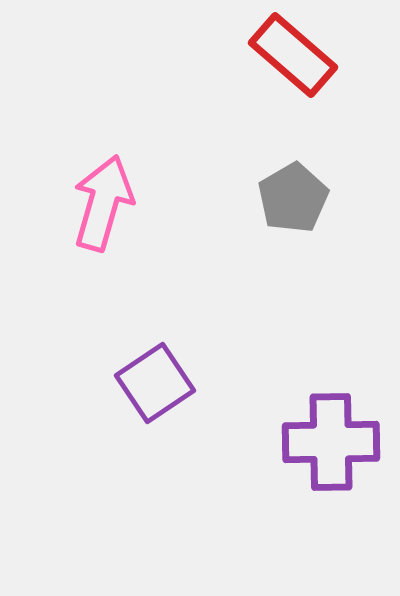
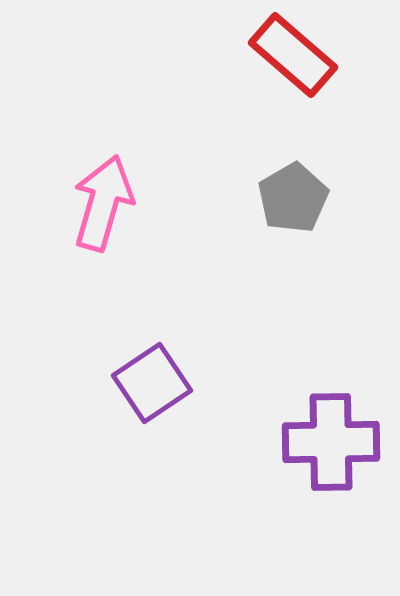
purple square: moved 3 px left
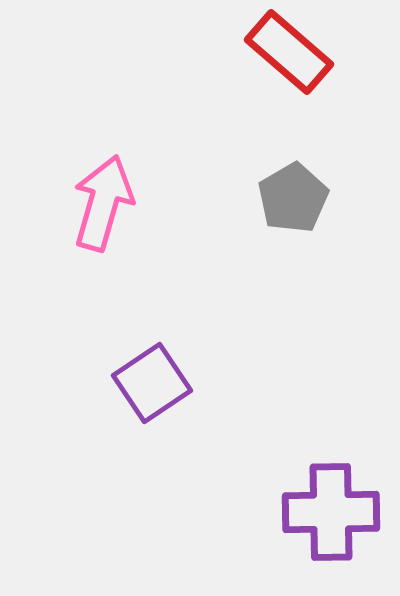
red rectangle: moved 4 px left, 3 px up
purple cross: moved 70 px down
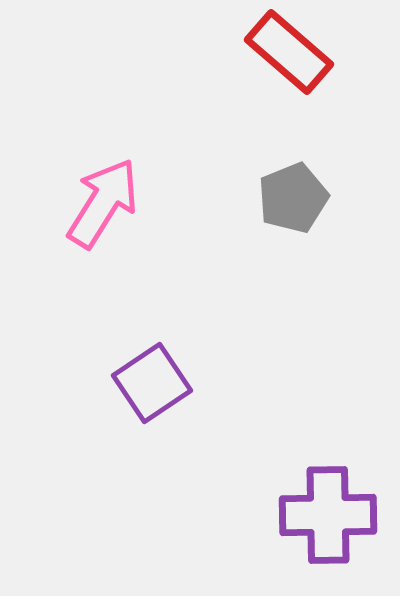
gray pentagon: rotated 8 degrees clockwise
pink arrow: rotated 16 degrees clockwise
purple cross: moved 3 px left, 3 px down
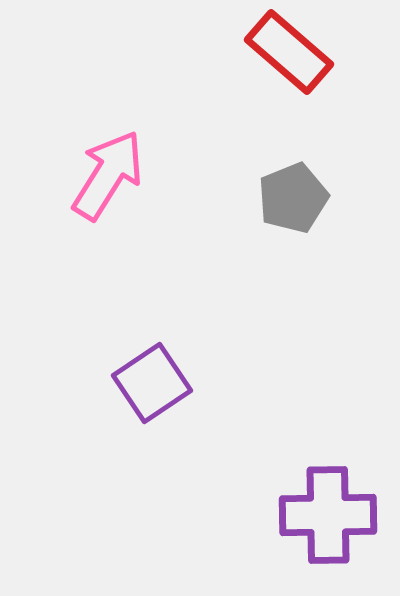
pink arrow: moved 5 px right, 28 px up
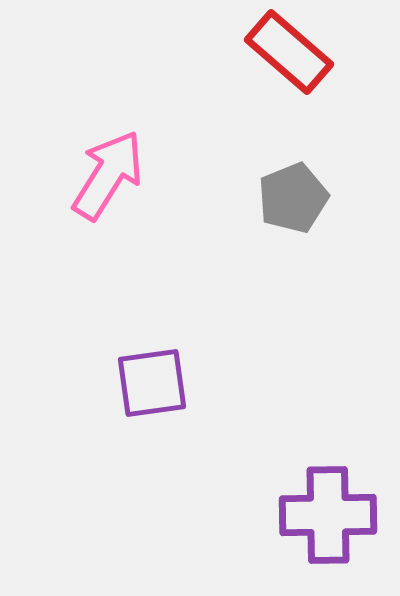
purple square: rotated 26 degrees clockwise
